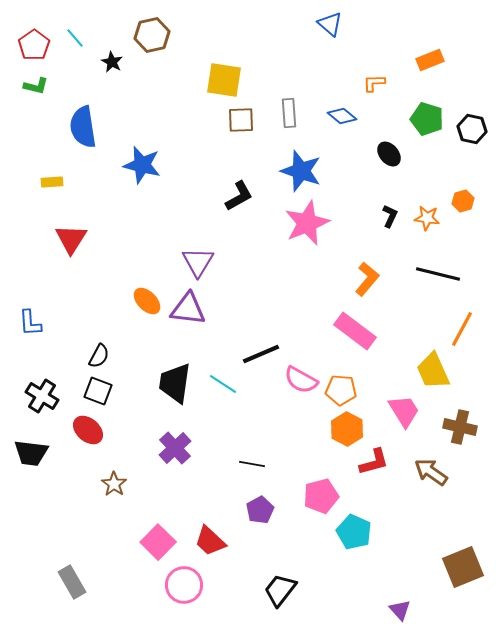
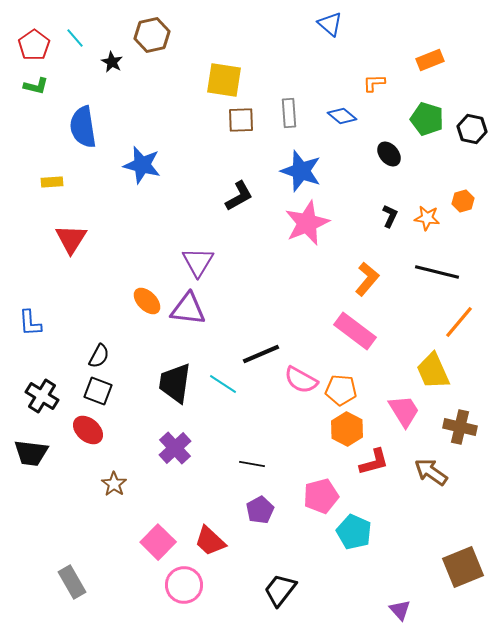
black line at (438, 274): moved 1 px left, 2 px up
orange line at (462, 329): moved 3 px left, 7 px up; rotated 12 degrees clockwise
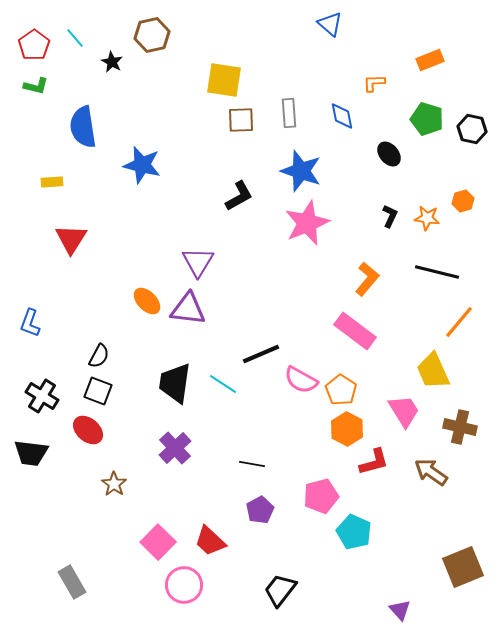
blue diamond at (342, 116): rotated 40 degrees clockwise
blue L-shape at (30, 323): rotated 24 degrees clockwise
orange pentagon at (341, 390): rotated 28 degrees clockwise
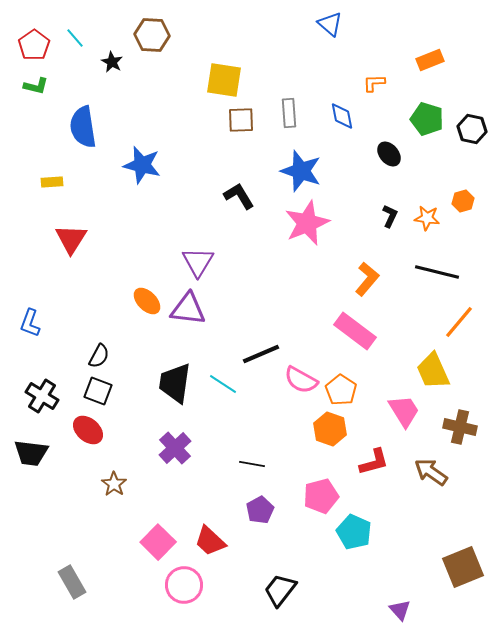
brown hexagon at (152, 35): rotated 16 degrees clockwise
black L-shape at (239, 196): rotated 92 degrees counterclockwise
orange hexagon at (347, 429): moved 17 px left; rotated 8 degrees counterclockwise
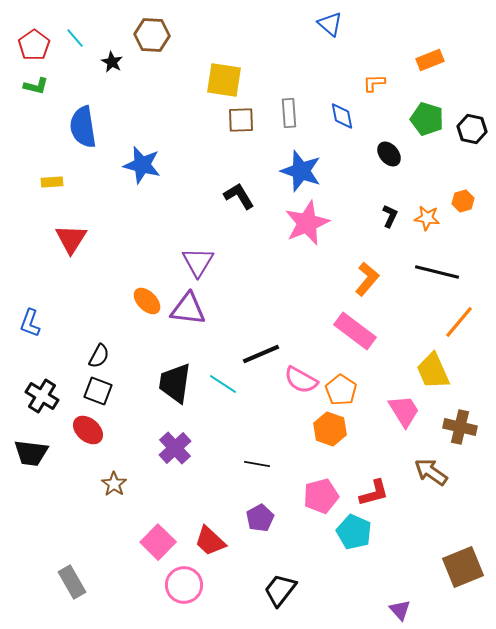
red L-shape at (374, 462): moved 31 px down
black line at (252, 464): moved 5 px right
purple pentagon at (260, 510): moved 8 px down
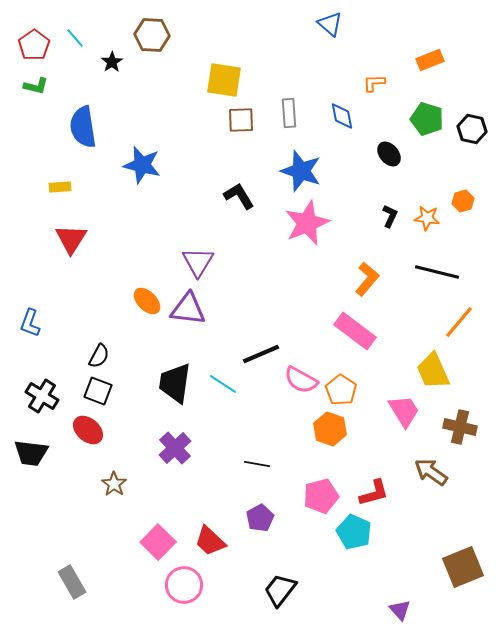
black star at (112, 62): rotated 10 degrees clockwise
yellow rectangle at (52, 182): moved 8 px right, 5 px down
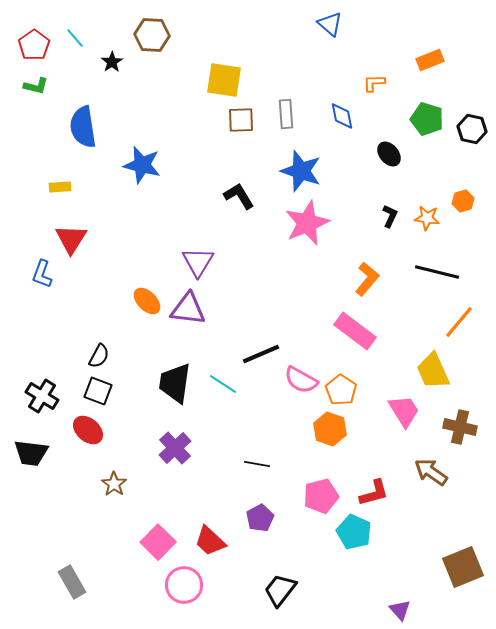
gray rectangle at (289, 113): moved 3 px left, 1 px down
blue L-shape at (30, 323): moved 12 px right, 49 px up
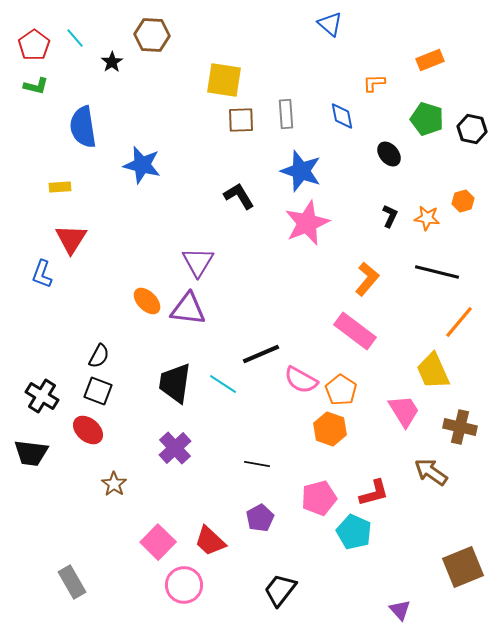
pink pentagon at (321, 496): moved 2 px left, 2 px down
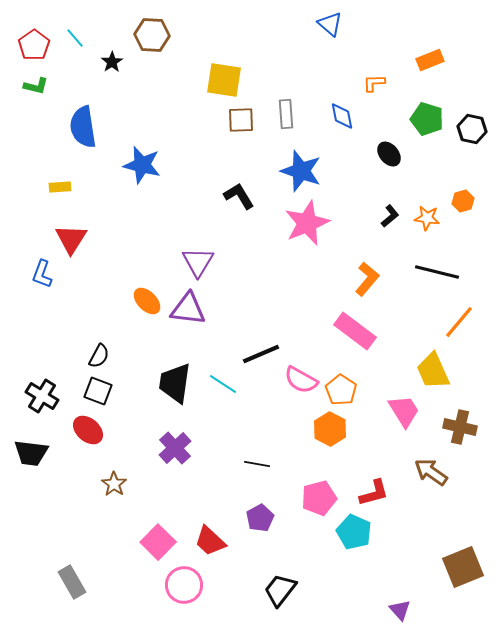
black L-shape at (390, 216): rotated 25 degrees clockwise
orange hexagon at (330, 429): rotated 8 degrees clockwise
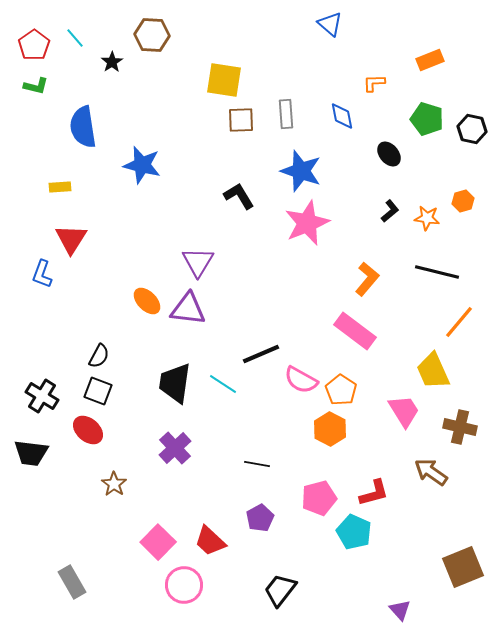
black L-shape at (390, 216): moved 5 px up
